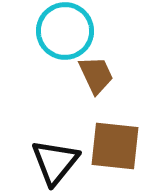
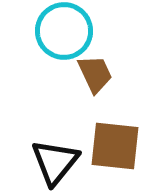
cyan circle: moved 1 px left
brown trapezoid: moved 1 px left, 1 px up
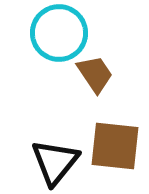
cyan circle: moved 5 px left, 2 px down
brown trapezoid: rotated 9 degrees counterclockwise
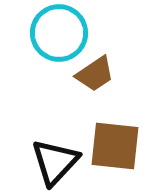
brown trapezoid: rotated 90 degrees clockwise
black triangle: rotated 4 degrees clockwise
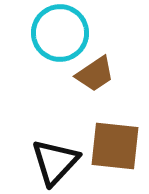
cyan circle: moved 1 px right
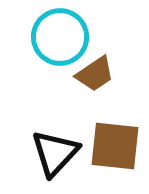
cyan circle: moved 4 px down
black triangle: moved 9 px up
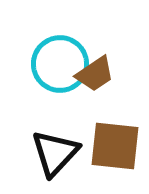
cyan circle: moved 27 px down
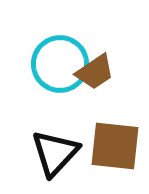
brown trapezoid: moved 2 px up
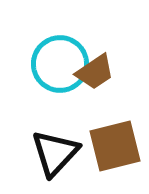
brown square: rotated 20 degrees counterclockwise
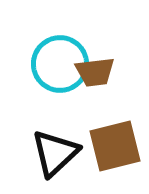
brown trapezoid: rotated 27 degrees clockwise
black triangle: rotated 4 degrees clockwise
